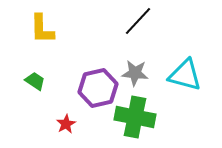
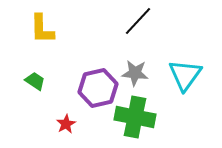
cyan triangle: rotated 51 degrees clockwise
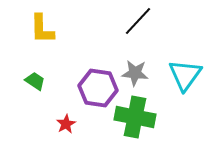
purple hexagon: rotated 21 degrees clockwise
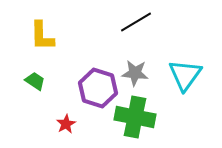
black line: moved 2 px left, 1 px down; rotated 16 degrees clockwise
yellow L-shape: moved 7 px down
purple hexagon: rotated 9 degrees clockwise
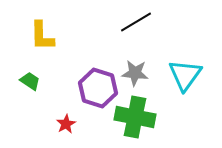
green trapezoid: moved 5 px left
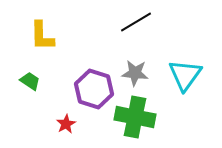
purple hexagon: moved 4 px left, 1 px down
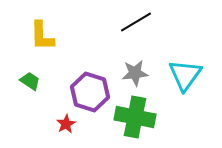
gray star: rotated 12 degrees counterclockwise
purple hexagon: moved 4 px left, 3 px down
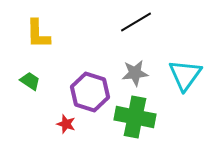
yellow L-shape: moved 4 px left, 2 px up
red star: rotated 24 degrees counterclockwise
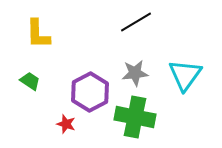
purple hexagon: rotated 15 degrees clockwise
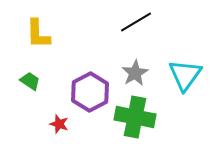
gray star: rotated 24 degrees counterclockwise
red star: moved 7 px left
